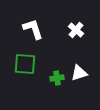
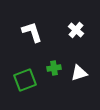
white L-shape: moved 1 px left, 3 px down
green square: moved 16 px down; rotated 25 degrees counterclockwise
green cross: moved 3 px left, 10 px up
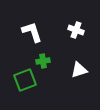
white cross: rotated 21 degrees counterclockwise
green cross: moved 11 px left, 7 px up
white triangle: moved 3 px up
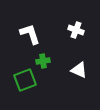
white L-shape: moved 2 px left, 2 px down
white triangle: rotated 42 degrees clockwise
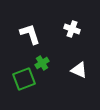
white cross: moved 4 px left, 1 px up
green cross: moved 1 px left, 2 px down; rotated 24 degrees counterclockwise
green square: moved 1 px left, 1 px up
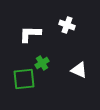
white cross: moved 5 px left, 4 px up
white L-shape: rotated 70 degrees counterclockwise
green square: rotated 15 degrees clockwise
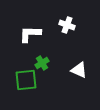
green square: moved 2 px right, 1 px down
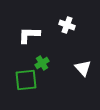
white L-shape: moved 1 px left, 1 px down
white triangle: moved 4 px right, 2 px up; rotated 24 degrees clockwise
